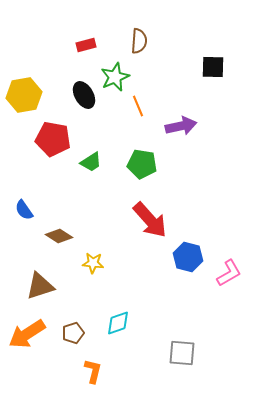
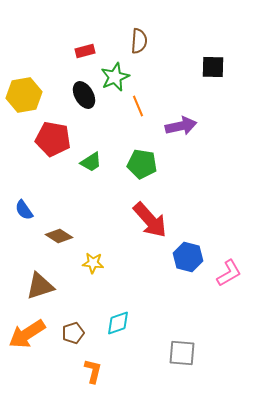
red rectangle: moved 1 px left, 6 px down
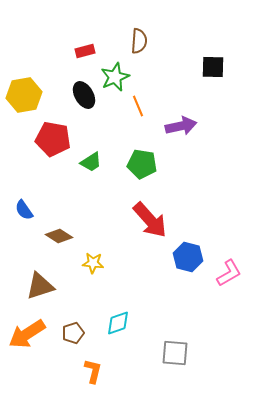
gray square: moved 7 px left
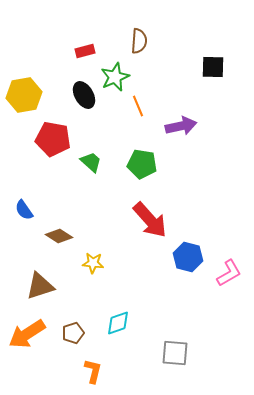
green trapezoid: rotated 105 degrees counterclockwise
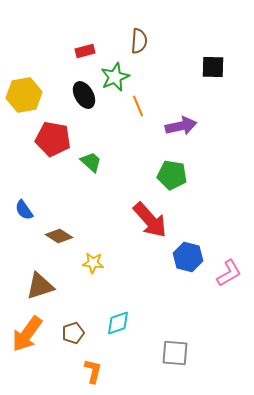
green pentagon: moved 30 px right, 11 px down
orange arrow: rotated 21 degrees counterclockwise
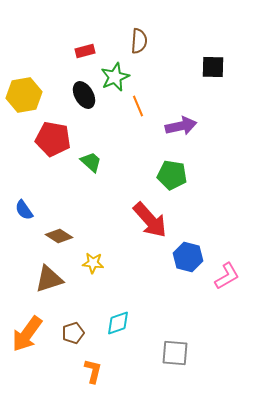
pink L-shape: moved 2 px left, 3 px down
brown triangle: moved 9 px right, 7 px up
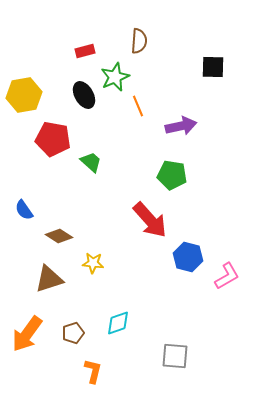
gray square: moved 3 px down
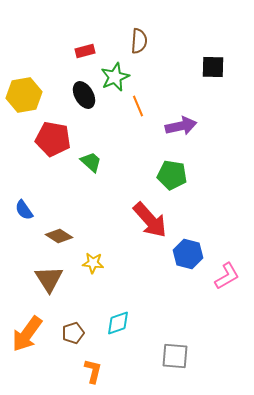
blue hexagon: moved 3 px up
brown triangle: rotated 44 degrees counterclockwise
